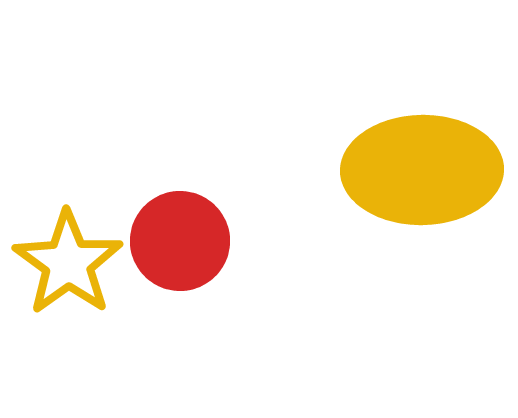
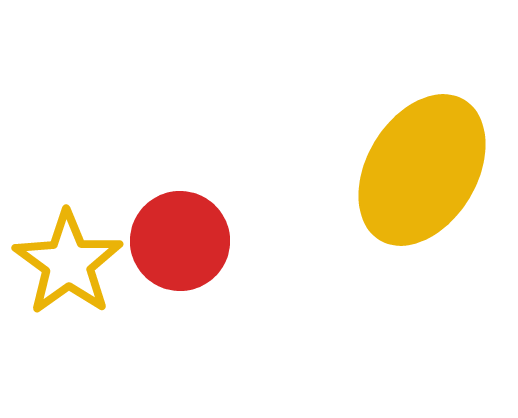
yellow ellipse: rotated 58 degrees counterclockwise
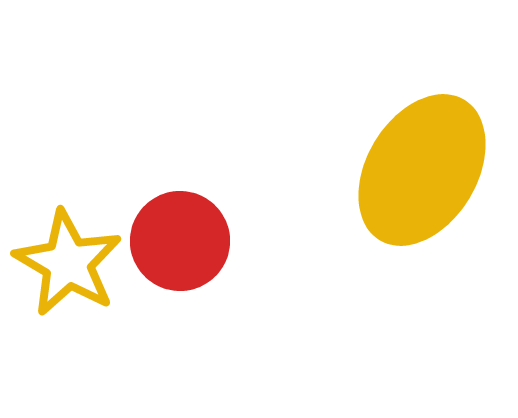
yellow star: rotated 6 degrees counterclockwise
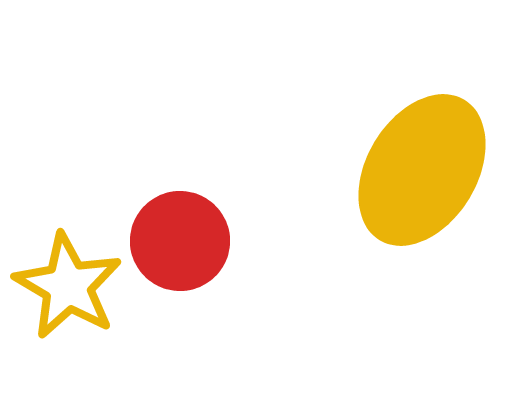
yellow star: moved 23 px down
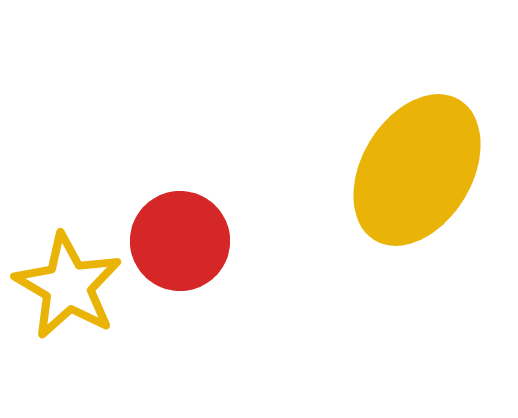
yellow ellipse: moved 5 px left
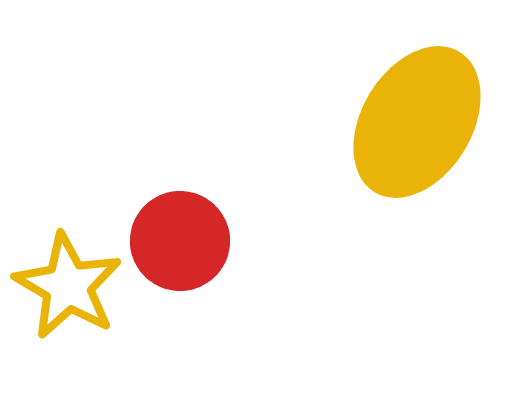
yellow ellipse: moved 48 px up
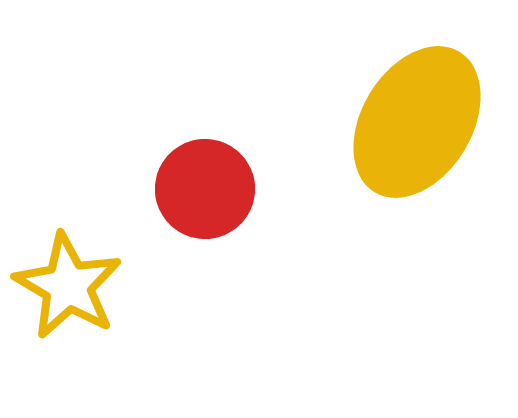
red circle: moved 25 px right, 52 px up
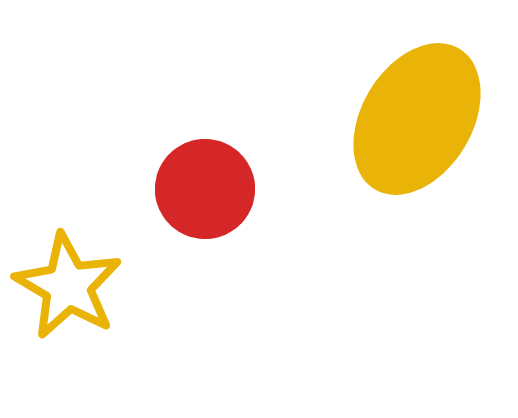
yellow ellipse: moved 3 px up
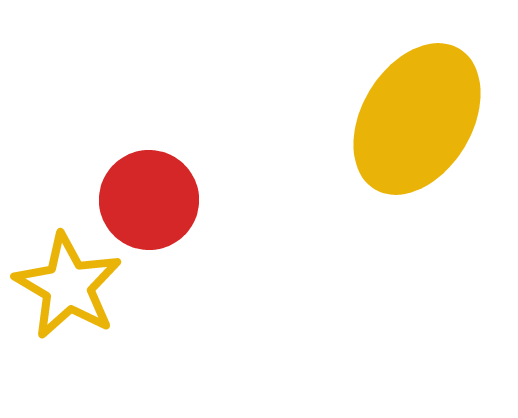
red circle: moved 56 px left, 11 px down
